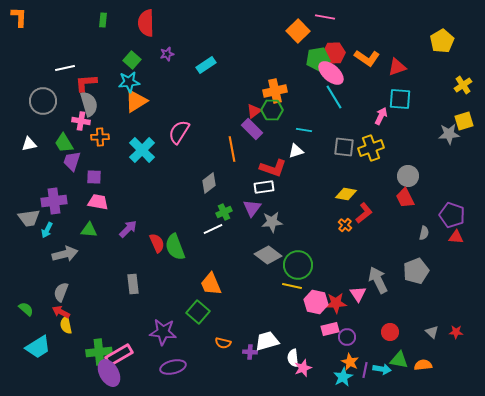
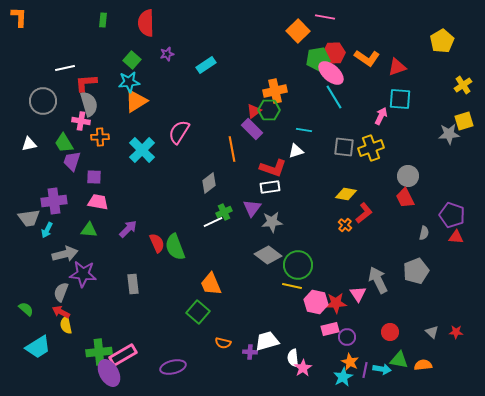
green hexagon at (272, 110): moved 3 px left
white rectangle at (264, 187): moved 6 px right
white line at (213, 229): moved 7 px up
purple star at (163, 332): moved 80 px left, 58 px up
pink rectangle at (119, 355): moved 4 px right
pink star at (303, 368): rotated 12 degrees counterclockwise
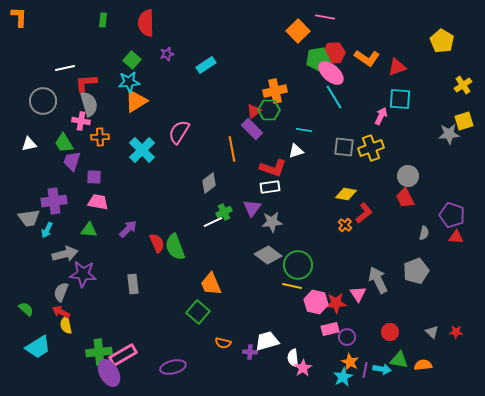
yellow pentagon at (442, 41): rotated 10 degrees counterclockwise
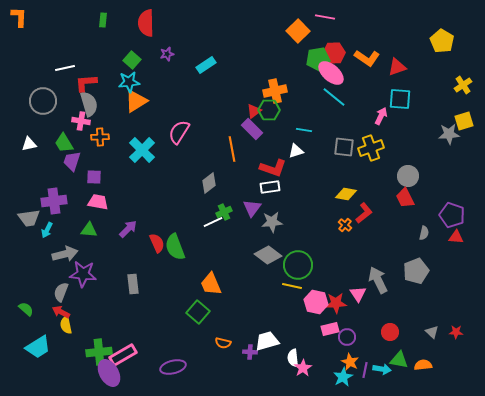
cyan line at (334, 97): rotated 20 degrees counterclockwise
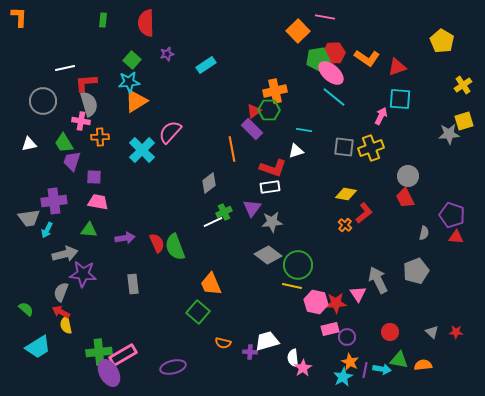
pink semicircle at (179, 132): moved 9 px left; rotated 10 degrees clockwise
purple arrow at (128, 229): moved 3 px left, 9 px down; rotated 36 degrees clockwise
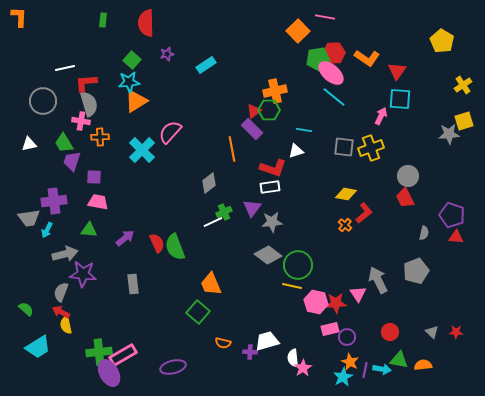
red triangle at (397, 67): moved 4 px down; rotated 36 degrees counterclockwise
purple arrow at (125, 238): rotated 30 degrees counterclockwise
